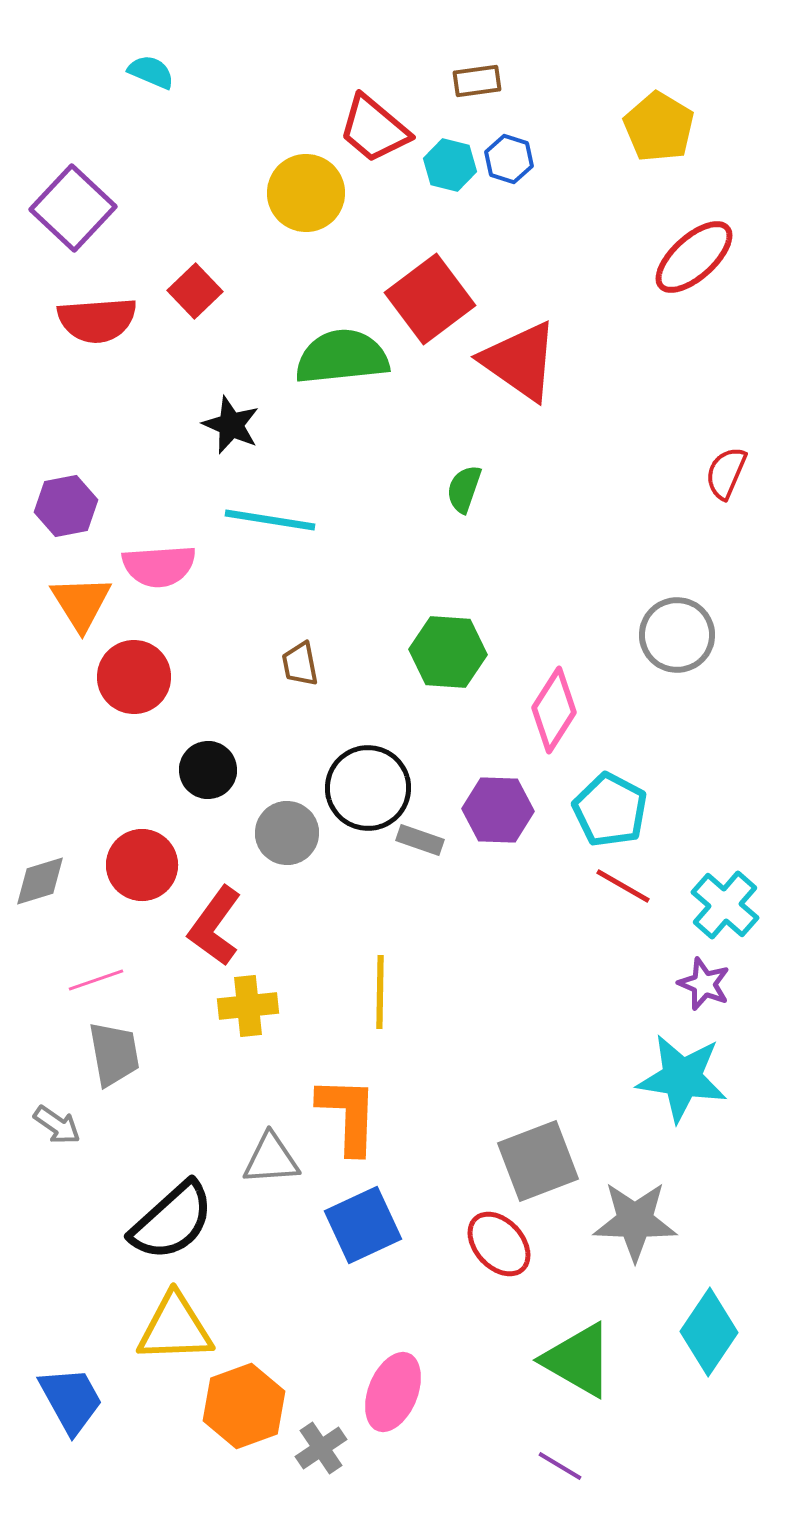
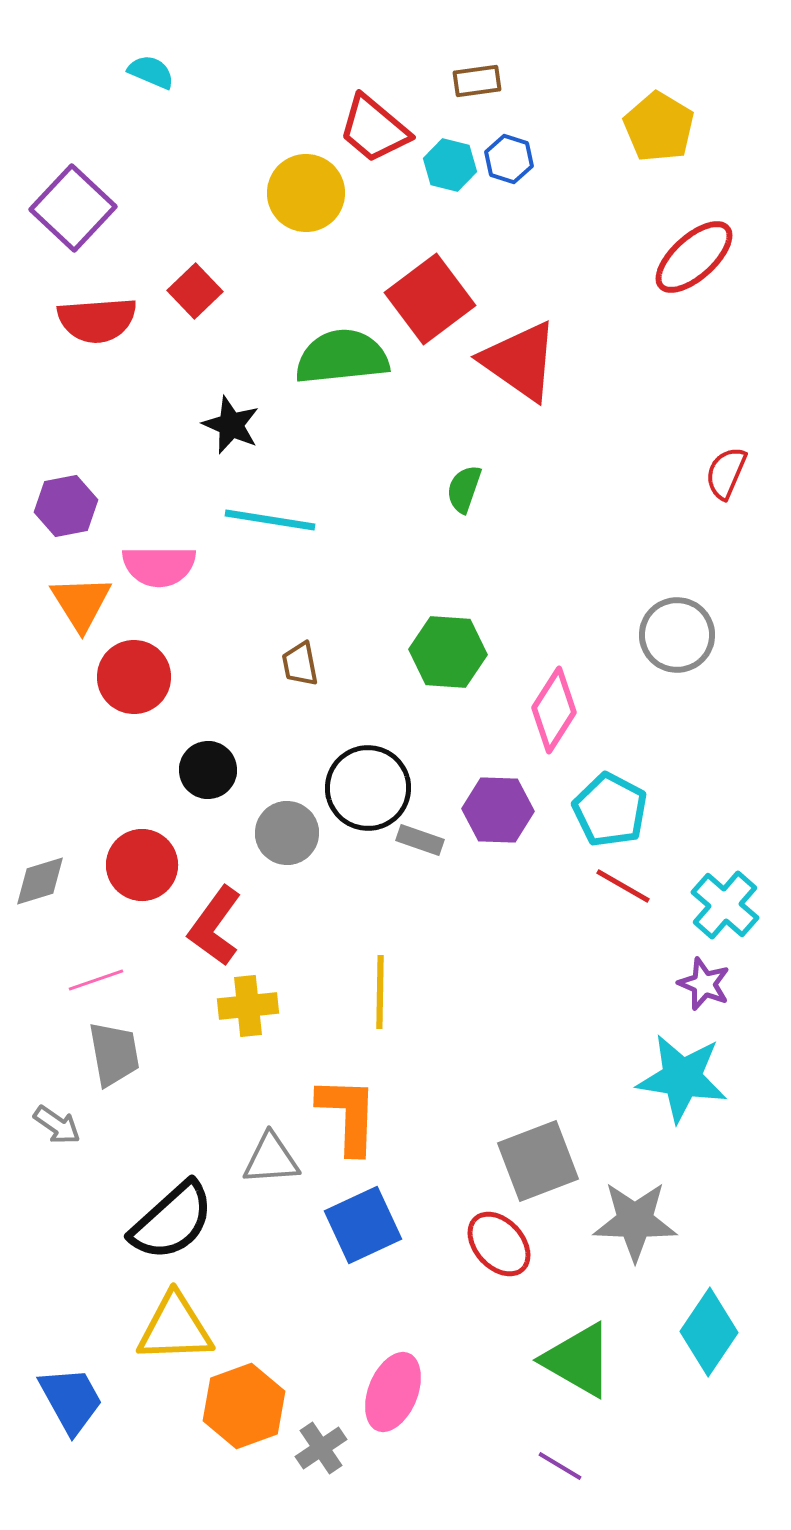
pink semicircle at (159, 566): rotated 4 degrees clockwise
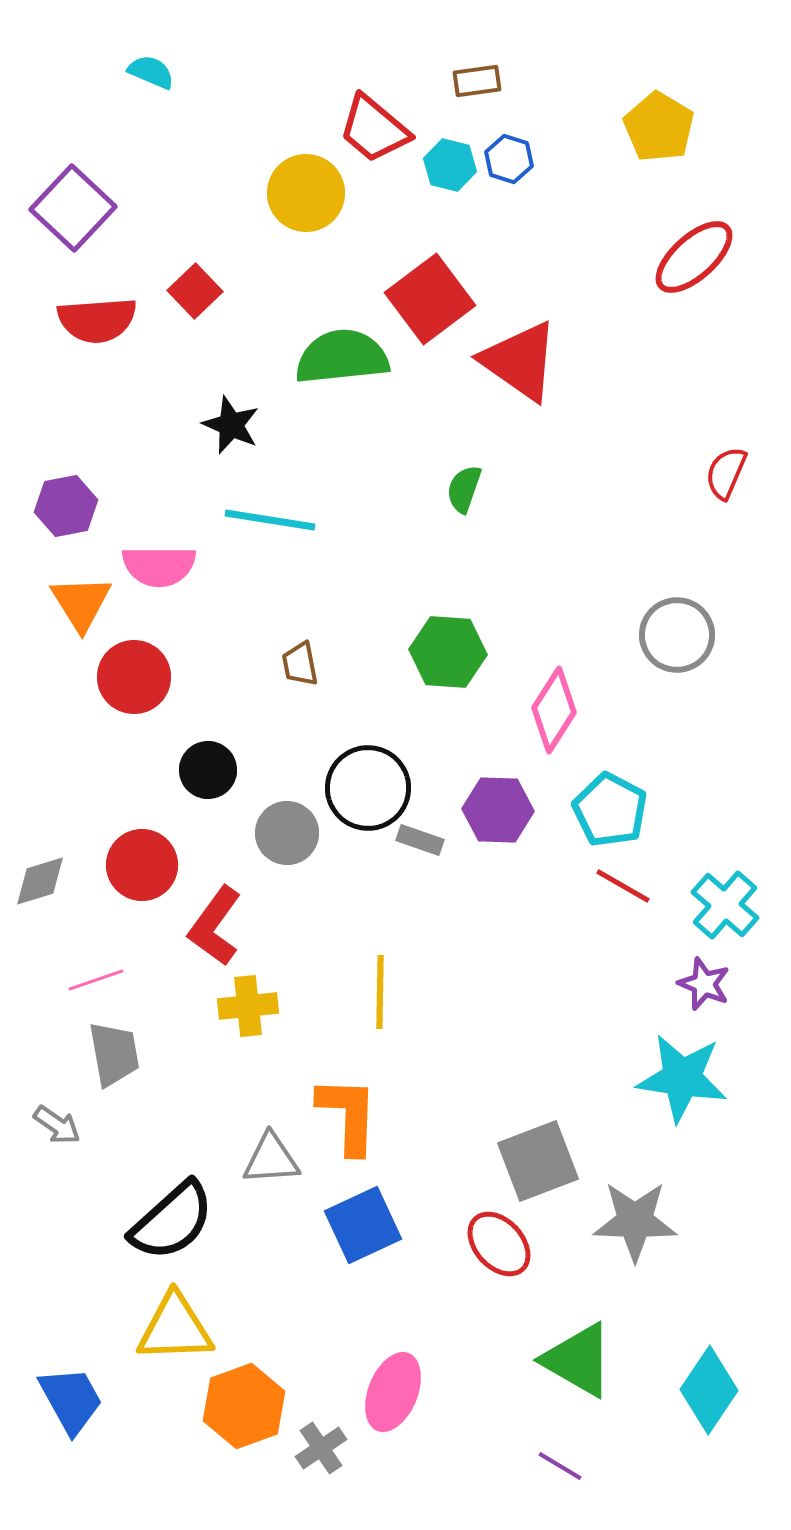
cyan diamond at (709, 1332): moved 58 px down
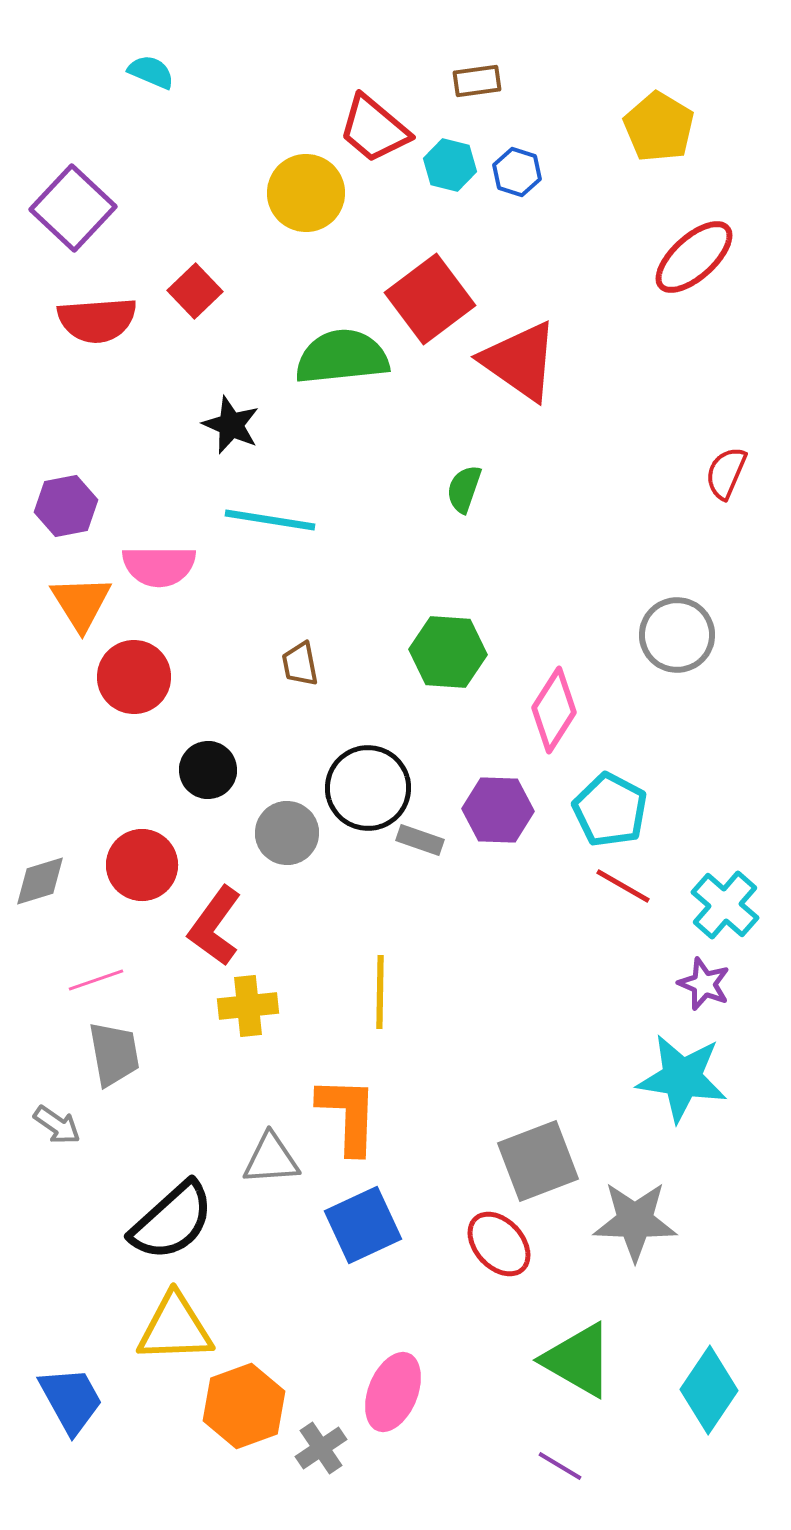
blue hexagon at (509, 159): moved 8 px right, 13 px down
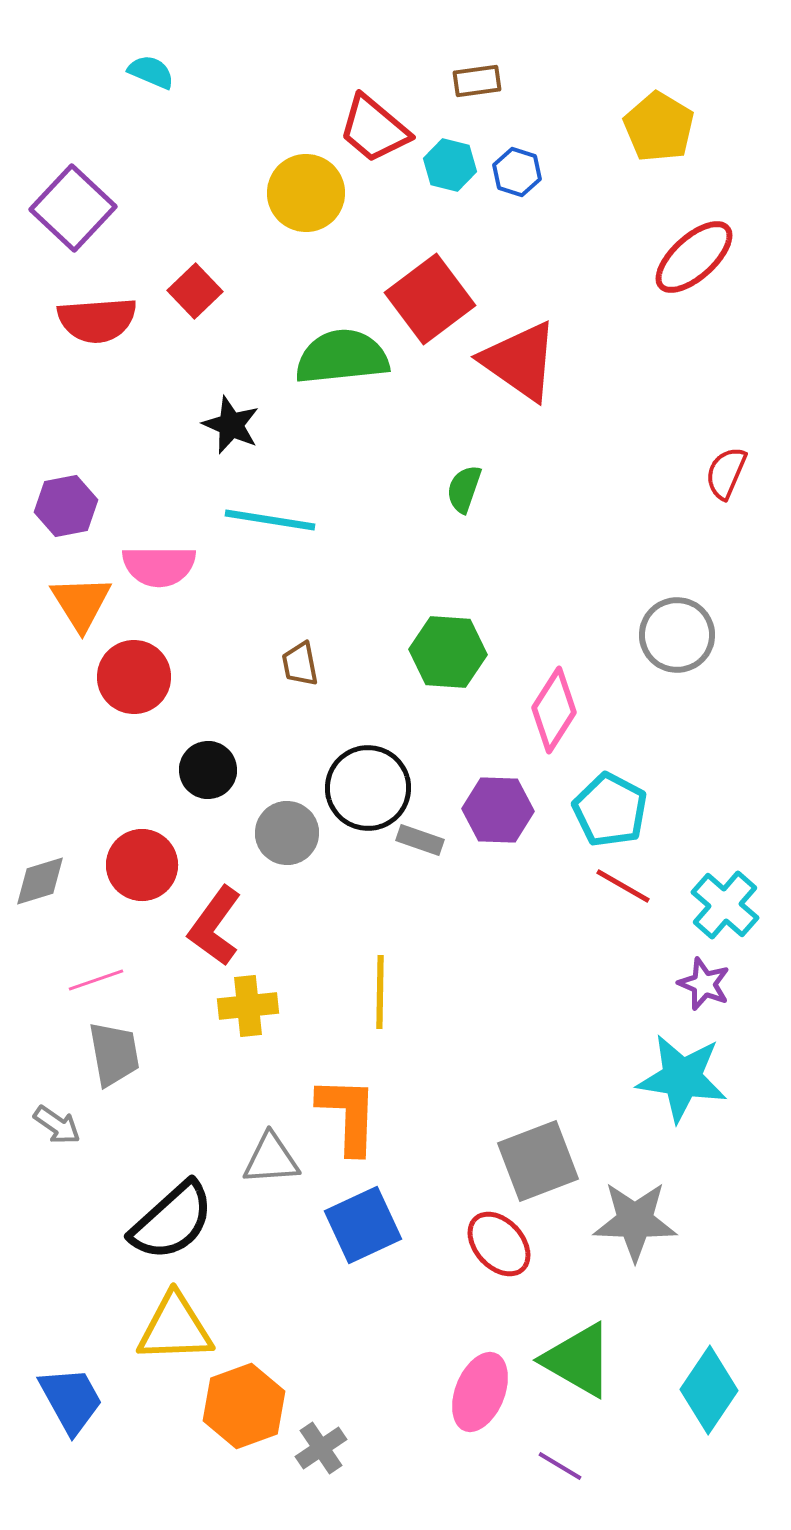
pink ellipse at (393, 1392): moved 87 px right
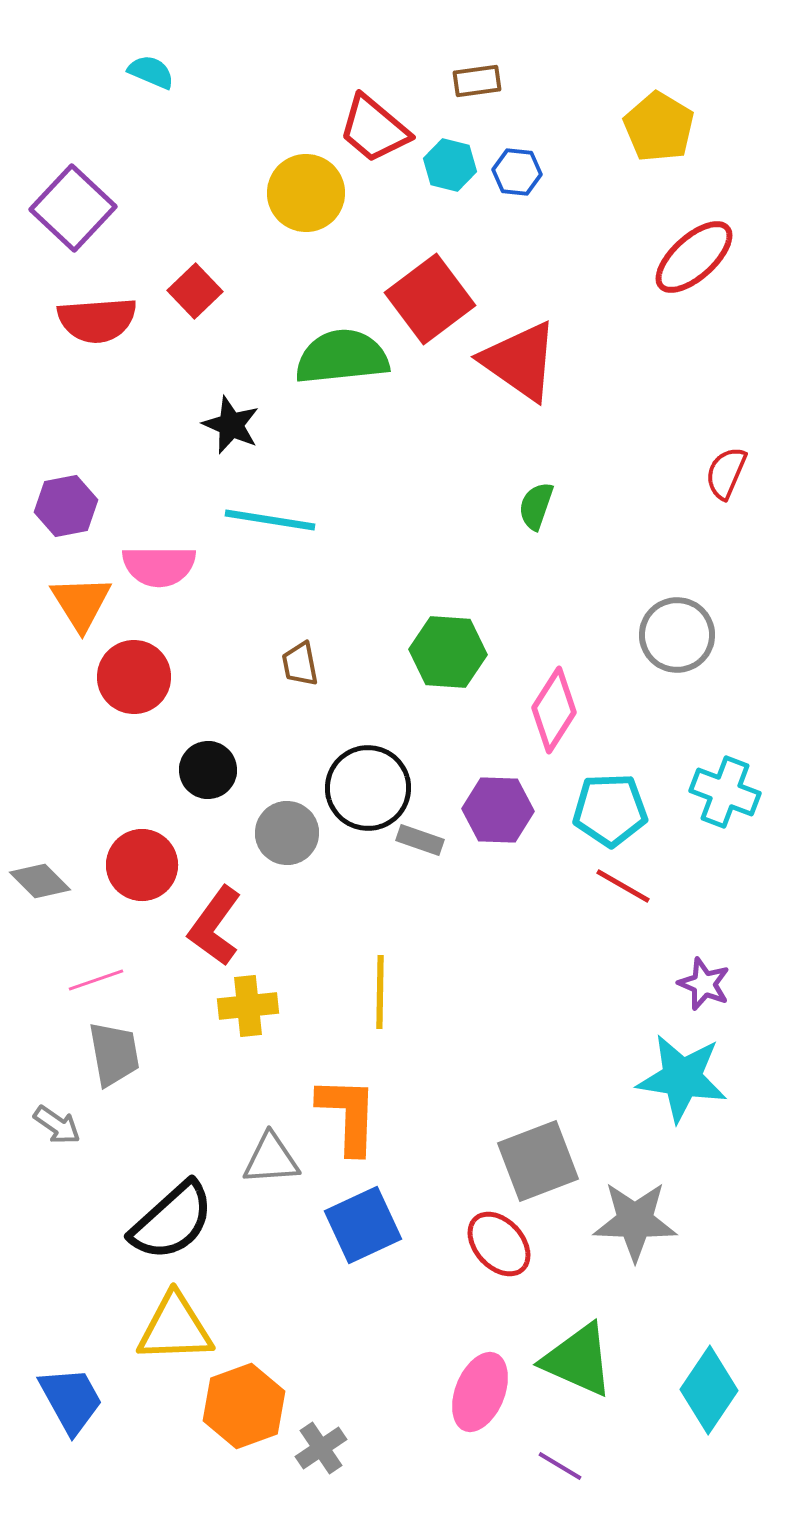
blue hexagon at (517, 172): rotated 12 degrees counterclockwise
green semicircle at (464, 489): moved 72 px right, 17 px down
cyan pentagon at (610, 810): rotated 30 degrees counterclockwise
gray diamond at (40, 881): rotated 62 degrees clockwise
cyan cross at (725, 905): moved 113 px up; rotated 20 degrees counterclockwise
green triangle at (578, 1360): rotated 6 degrees counterclockwise
